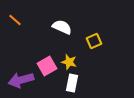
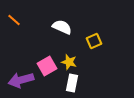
orange line: moved 1 px left
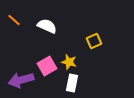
white semicircle: moved 15 px left, 1 px up
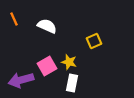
orange line: moved 1 px up; rotated 24 degrees clockwise
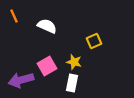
orange line: moved 3 px up
yellow star: moved 5 px right
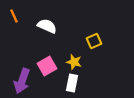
purple arrow: moved 1 px right, 1 px down; rotated 55 degrees counterclockwise
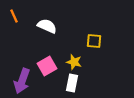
yellow square: rotated 28 degrees clockwise
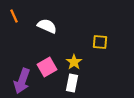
yellow square: moved 6 px right, 1 px down
yellow star: rotated 21 degrees clockwise
pink square: moved 1 px down
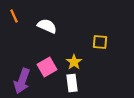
white rectangle: rotated 18 degrees counterclockwise
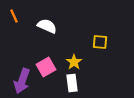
pink square: moved 1 px left
